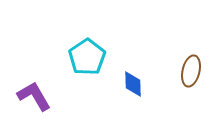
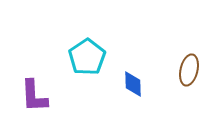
brown ellipse: moved 2 px left, 1 px up
purple L-shape: rotated 153 degrees counterclockwise
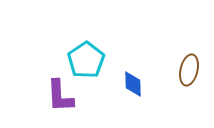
cyan pentagon: moved 1 px left, 3 px down
purple L-shape: moved 26 px right
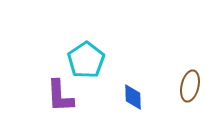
brown ellipse: moved 1 px right, 16 px down
blue diamond: moved 13 px down
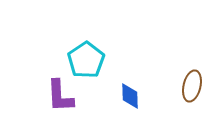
brown ellipse: moved 2 px right
blue diamond: moved 3 px left, 1 px up
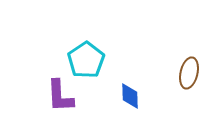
brown ellipse: moved 3 px left, 13 px up
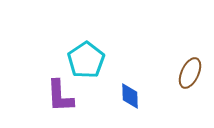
brown ellipse: moved 1 px right; rotated 12 degrees clockwise
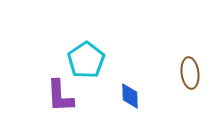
brown ellipse: rotated 32 degrees counterclockwise
